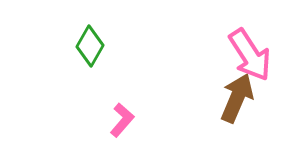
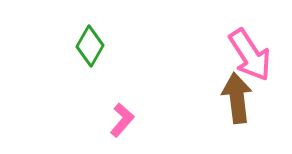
brown arrow: rotated 30 degrees counterclockwise
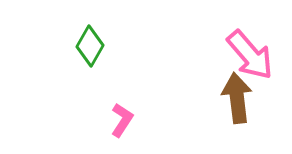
pink arrow: rotated 8 degrees counterclockwise
pink L-shape: rotated 8 degrees counterclockwise
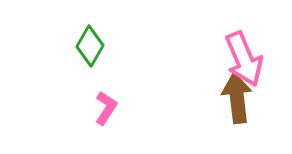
pink arrow: moved 6 px left, 4 px down; rotated 18 degrees clockwise
pink L-shape: moved 16 px left, 12 px up
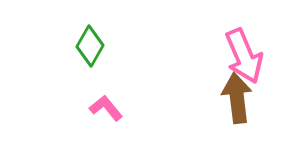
pink arrow: moved 3 px up
pink L-shape: rotated 72 degrees counterclockwise
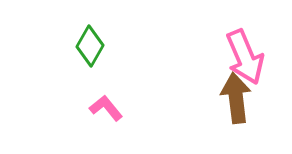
pink arrow: moved 1 px right, 1 px down
brown arrow: moved 1 px left
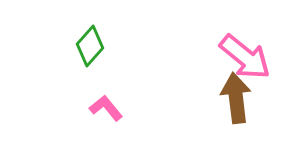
green diamond: rotated 12 degrees clockwise
pink arrow: rotated 28 degrees counterclockwise
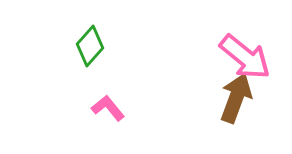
brown arrow: rotated 27 degrees clockwise
pink L-shape: moved 2 px right
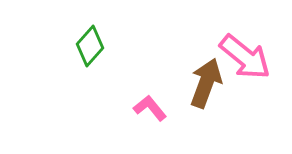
brown arrow: moved 30 px left, 15 px up
pink L-shape: moved 42 px right
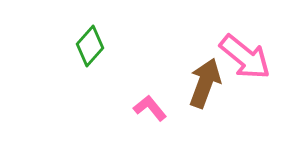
brown arrow: moved 1 px left
